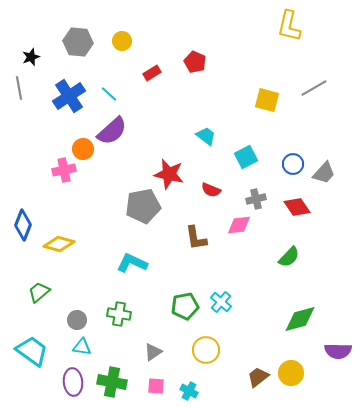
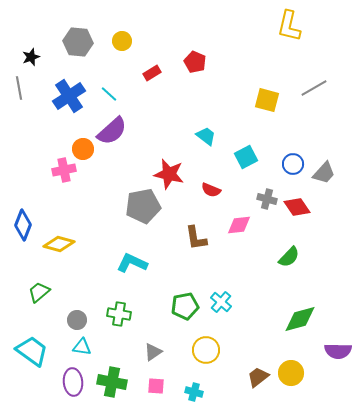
gray cross at (256, 199): moved 11 px right; rotated 30 degrees clockwise
cyan cross at (189, 391): moved 5 px right, 1 px down; rotated 12 degrees counterclockwise
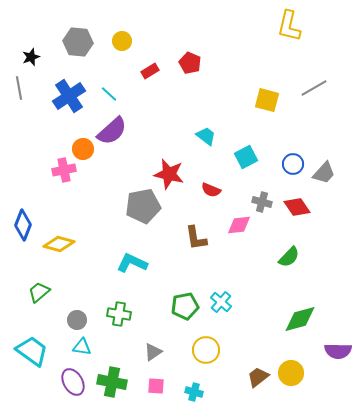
red pentagon at (195, 62): moved 5 px left, 1 px down
red rectangle at (152, 73): moved 2 px left, 2 px up
gray cross at (267, 199): moved 5 px left, 3 px down
purple ellipse at (73, 382): rotated 24 degrees counterclockwise
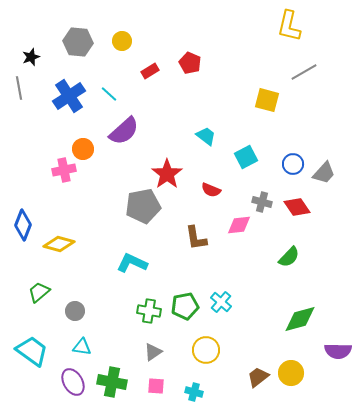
gray line at (314, 88): moved 10 px left, 16 px up
purple semicircle at (112, 131): moved 12 px right
red star at (169, 174): moved 2 px left; rotated 24 degrees clockwise
green cross at (119, 314): moved 30 px right, 3 px up
gray circle at (77, 320): moved 2 px left, 9 px up
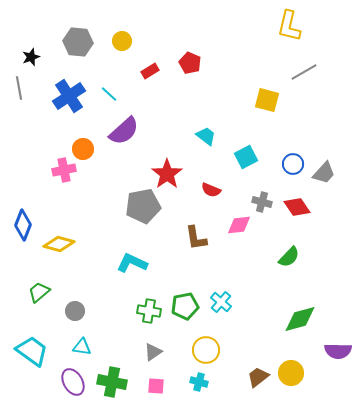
cyan cross at (194, 392): moved 5 px right, 10 px up
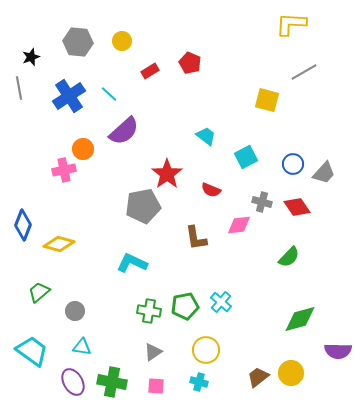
yellow L-shape at (289, 26): moved 2 px right, 2 px up; rotated 80 degrees clockwise
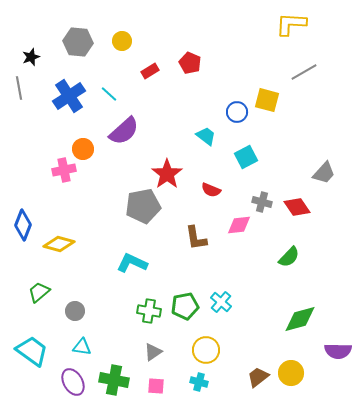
blue circle at (293, 164): moved 56 px left, 52 px up
green cross at (112, 382): moved 2 px right, 2 px up
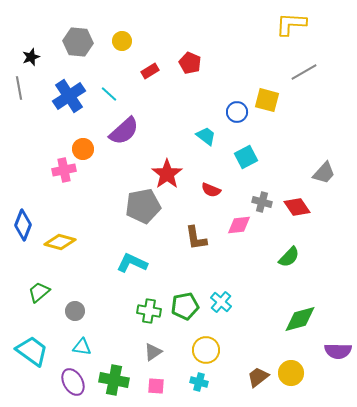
yellow diamond at (59, 244): moved 1 px right, 2 px up
